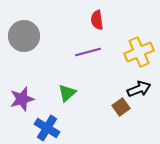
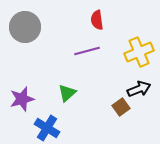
gray circle: moved 1 px right, 9 px up
purple line: moved 1 px left, 1 px up
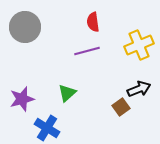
red semicircle: moved 4 px left, 2 px down
yellow cross: moved 7 px up
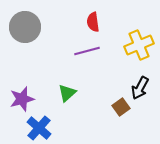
black arrow: moved 1 px right, 1 px up; rotated 140 degrees clockwise
blue cross: moved 8 px left; rotated 10 degrees clockwise
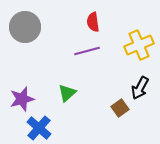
brown square: moved 1 px left, 1 px down
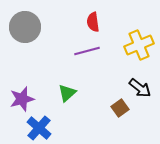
black arrow: rotated 80 degrees counterclockwise
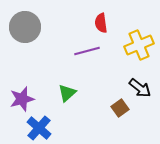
red semicircle: moved 8 px right, 1 px down
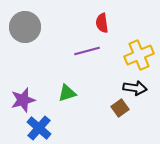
red semicircle: moved 1 px right
yellow cross: moved 10 px down
black arrow: moved 5 px left; rotated 30 degrees counterclockwise
green triangle: rotated 24 degrees clockwise
purple star: moved 1 px right, 1 px down
